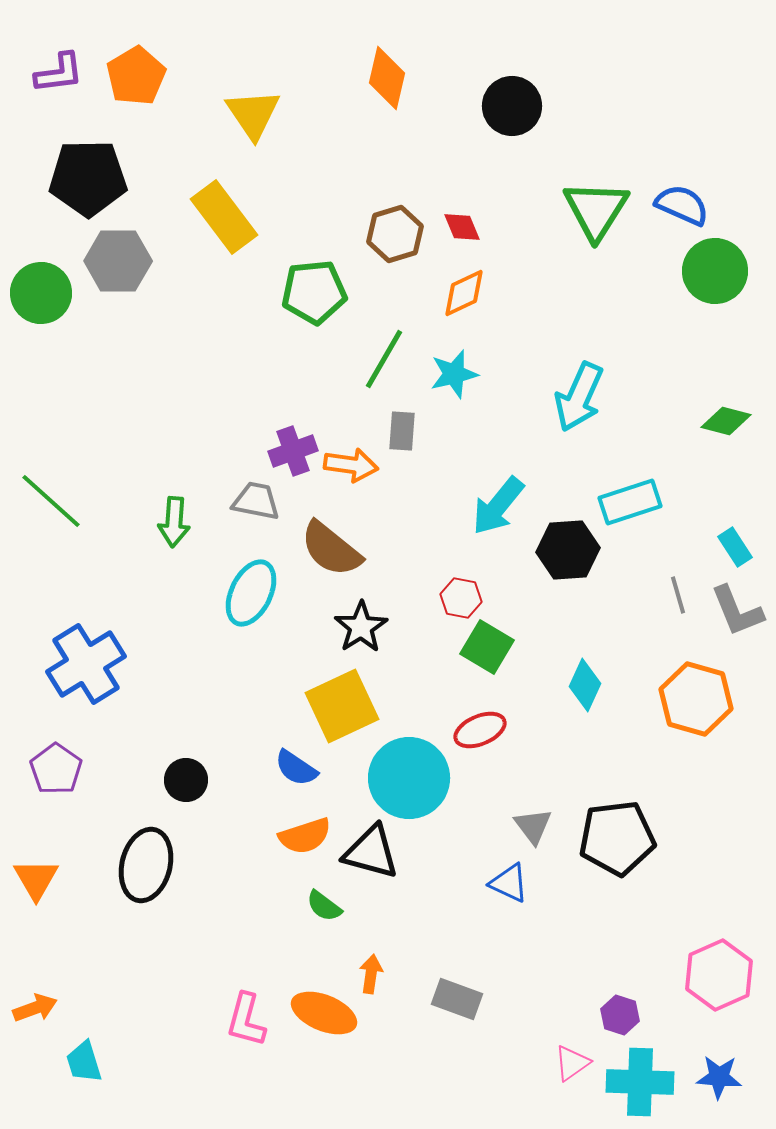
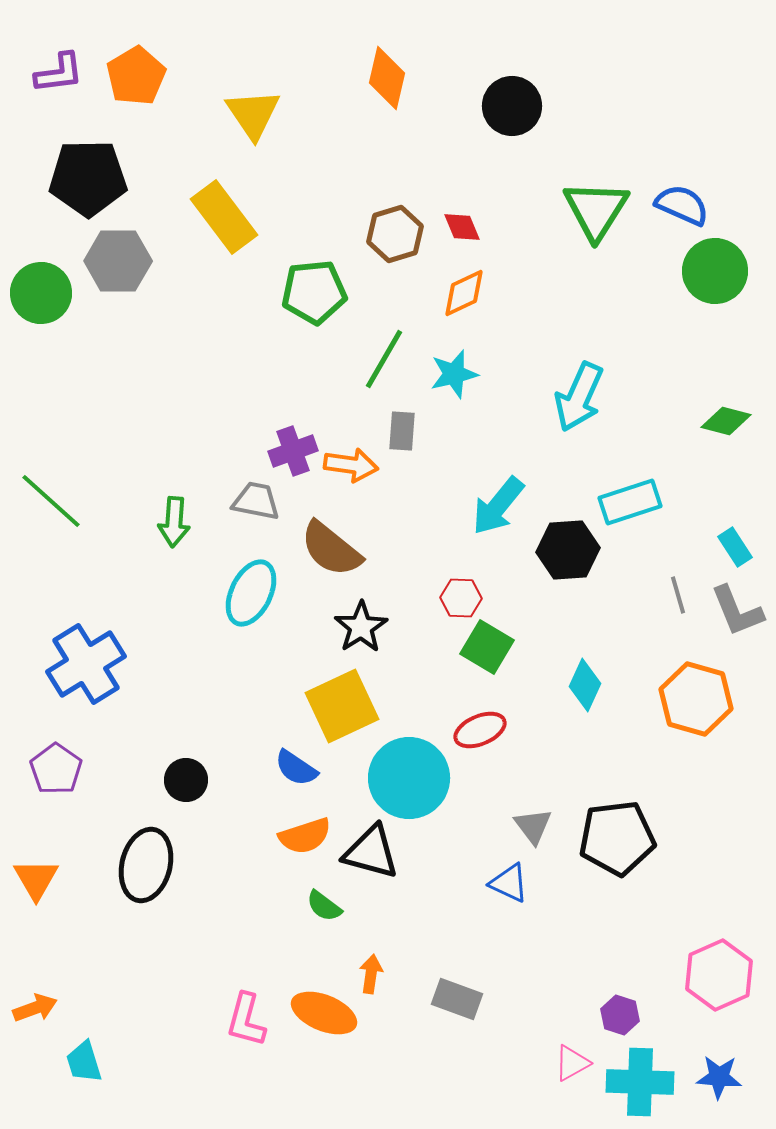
red hexagon at (461, 598): rotated 9 degrees counterclockwise
pink triangle at (572, 1063): rotated 6 degrees clockwise
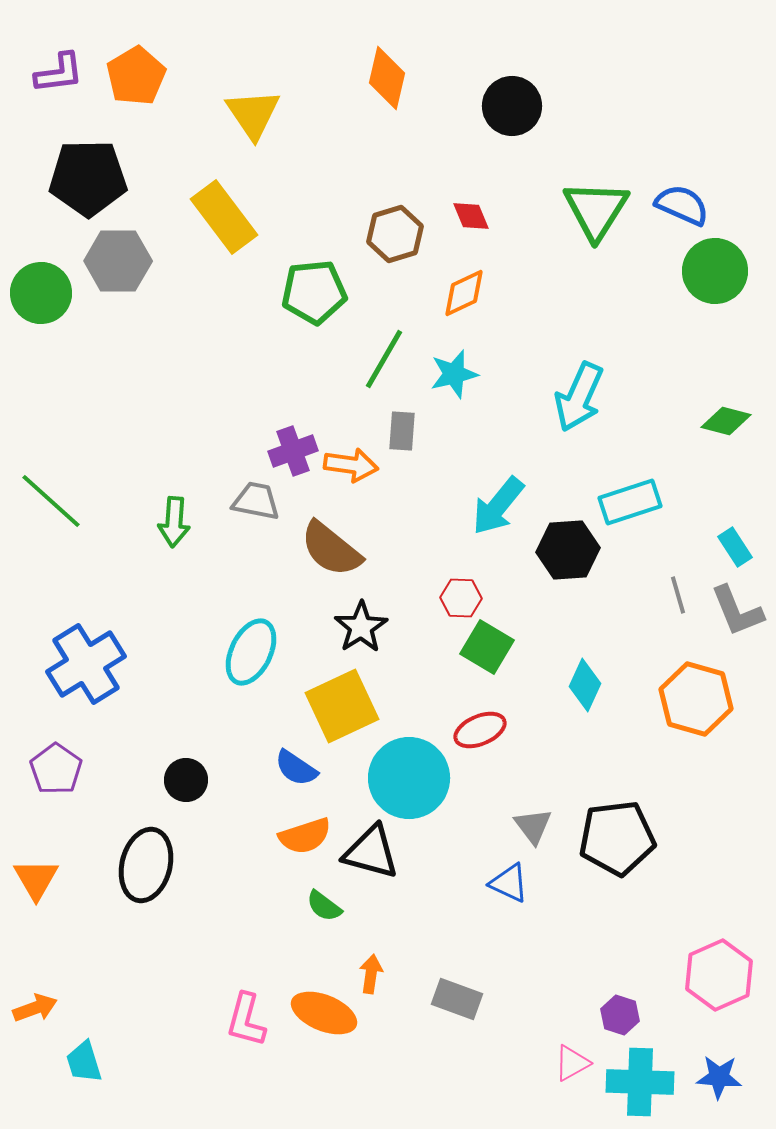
red diamond at (462, 227): moved 9 px right, 11 px up
cyan ellipse at (251, 593): moved 59 px down
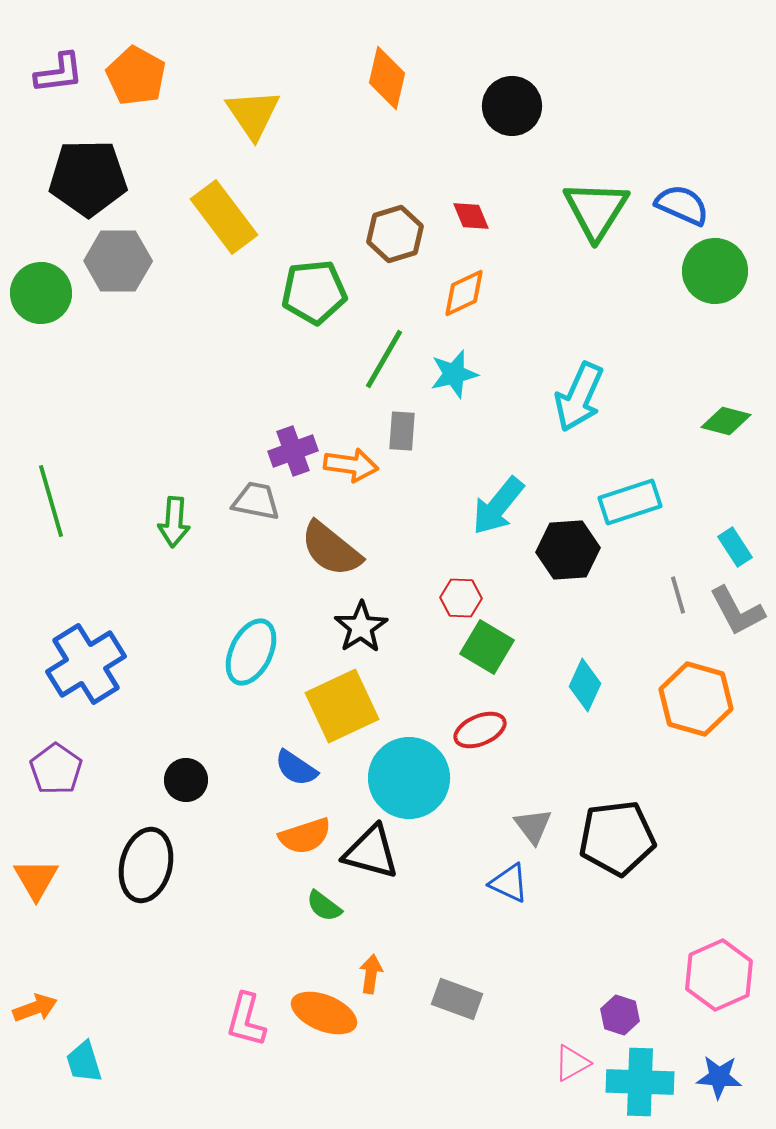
orange pentagon at (136, 76): rotated 12 degrees counterclockwise
green line at (51, 501): rotated 32 degrees clockwise
gray L-shape at (737, 611): rotated 6 degrees counterclockwise
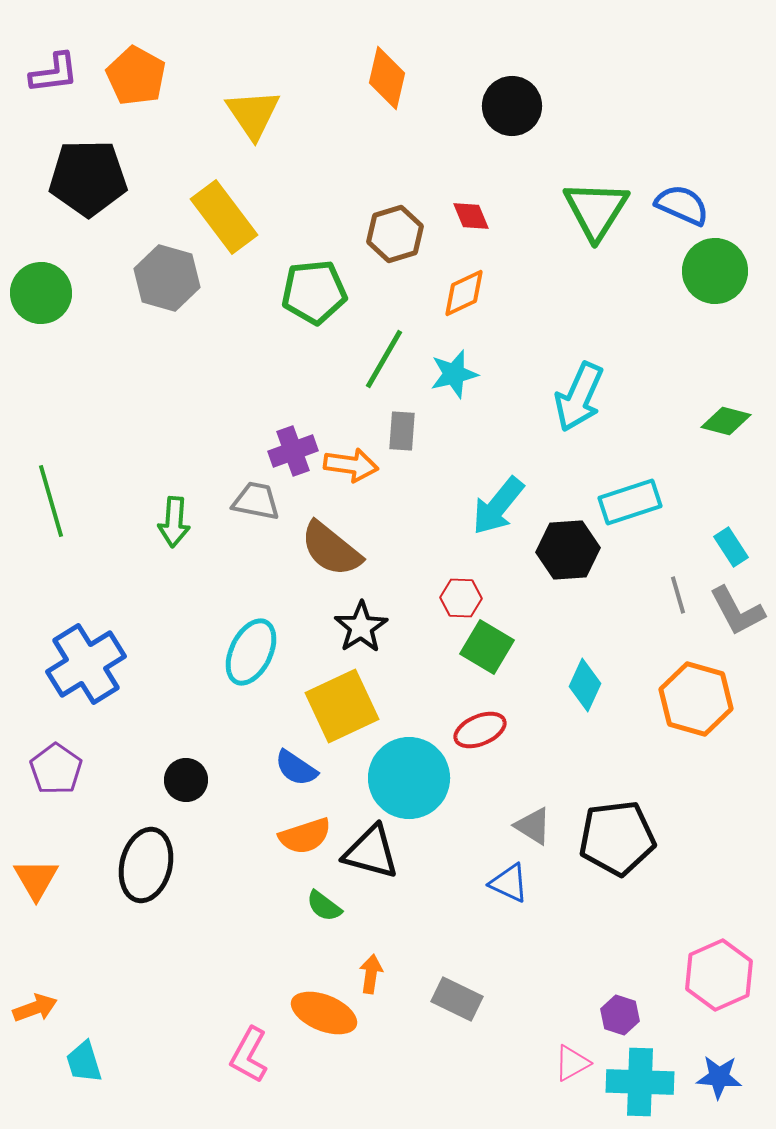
purple L-shape at (59, 73): moved 5 px left
gray hexagon at (118, 261): moved 49 px right, 17 px down; rotated 16 degrees clockwise
cyan rectangle at (735, 547): moved 4 px left
gray triangle at (533, 826): rotated 21 degrees counterclockwise
gray rectangle at (457, 999): rotated 6 degrees clockwise
pink L-shape at (246, 1020): moved 3 px right, 35 px down; rotated 14 degrees clockwise
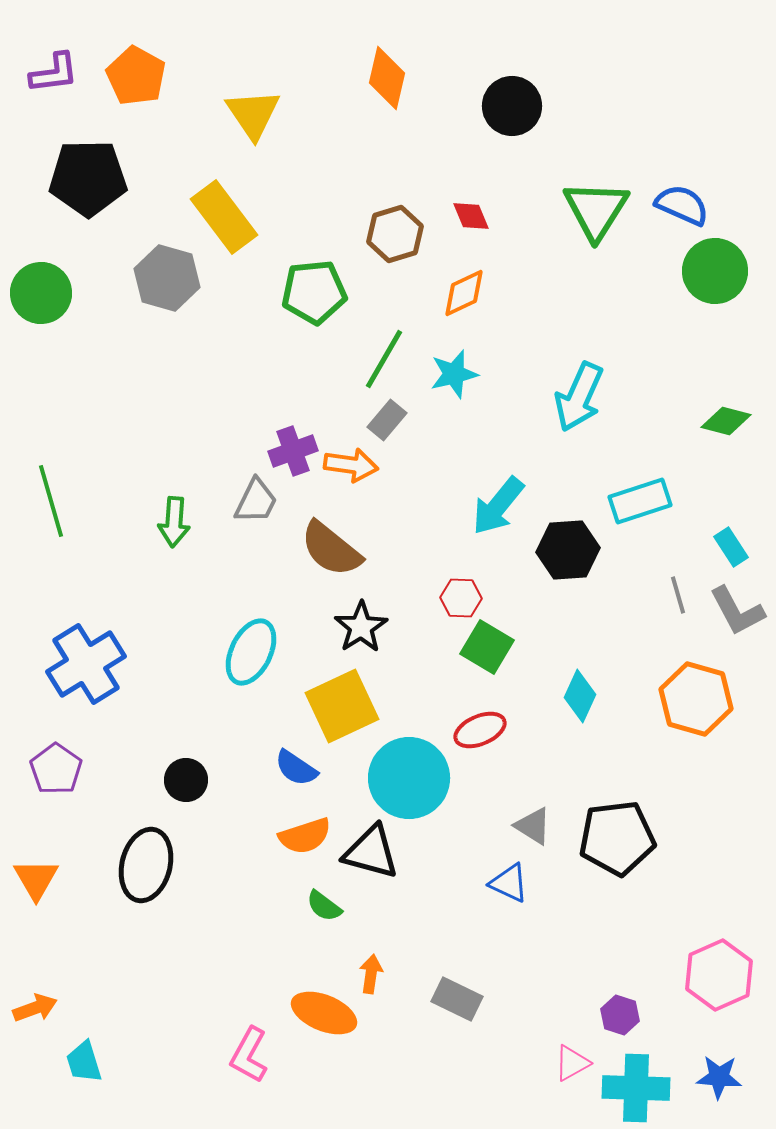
gray rectangle at (402, 431): moved 15 px left, 11 px up; rotated 36 degrees clockwise
gray trapezoid at (256, 501): rotated 105 degrees clockwise
cyan rectangle at (630, 502): moved 10 px right, 1 px up
cyan diamond at (585, 685): moved 5 px left, 11 px down
cyan cross at (640, 1082): moved 4 px left, 6 px down
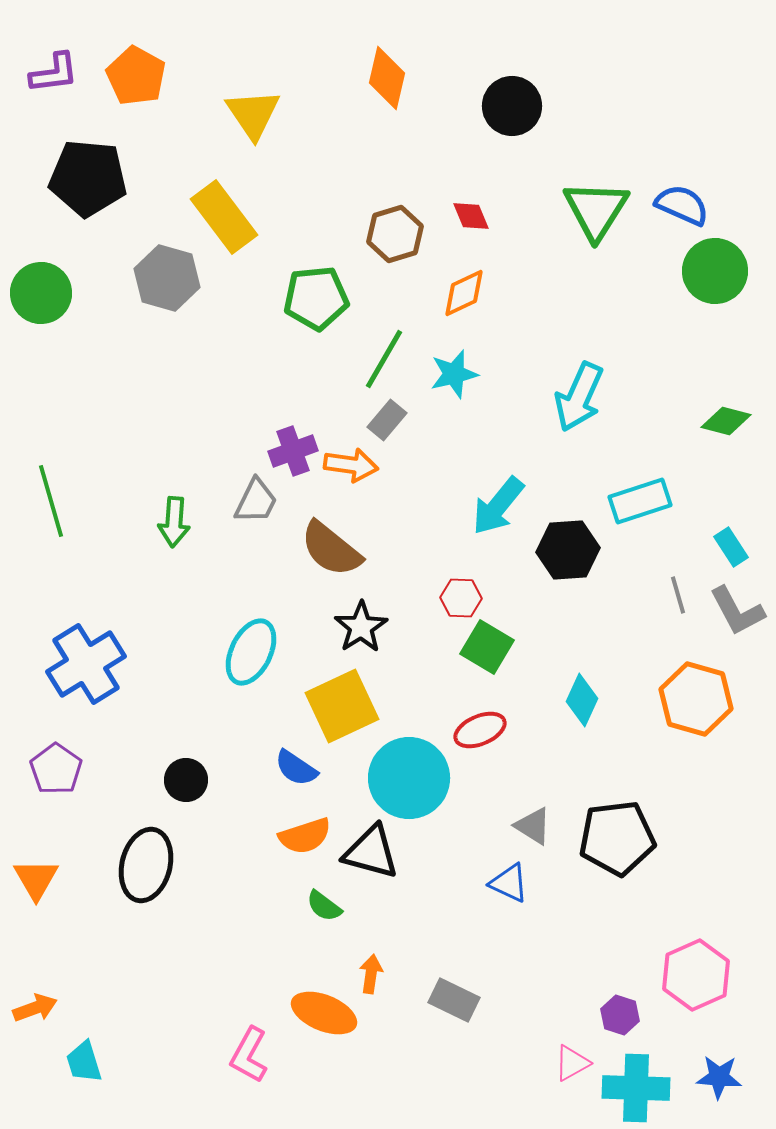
black pentagon at (88, 178): rotated 6 degrees clockwise
green pentagon at (314, 292): moved 2 px right, 6 px down
cyan diamond at (580, 696): moved 2 px right, 4 px down
pink hexagon at (719, 975): moved 23 px left
gray rectangle at (457, 999): moved 3 px left, 1 px down
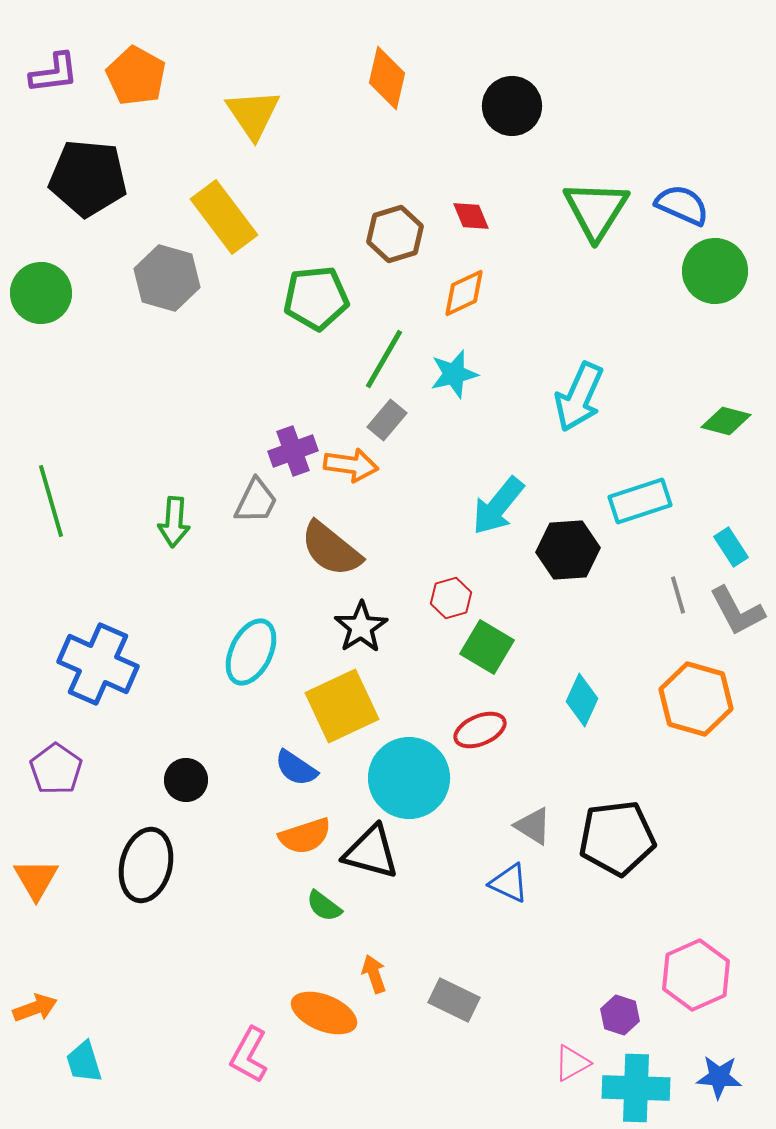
red hexagon at (461, 598): moved 10 px left; rotated 18 degrees counterclockwise
blue cross at (86, 664): moved 12 px right; rotated 34 degrees counterclockwise
orange arrow at (371, 974): moved 3 px right; rotated 27 degrees counterclockwise
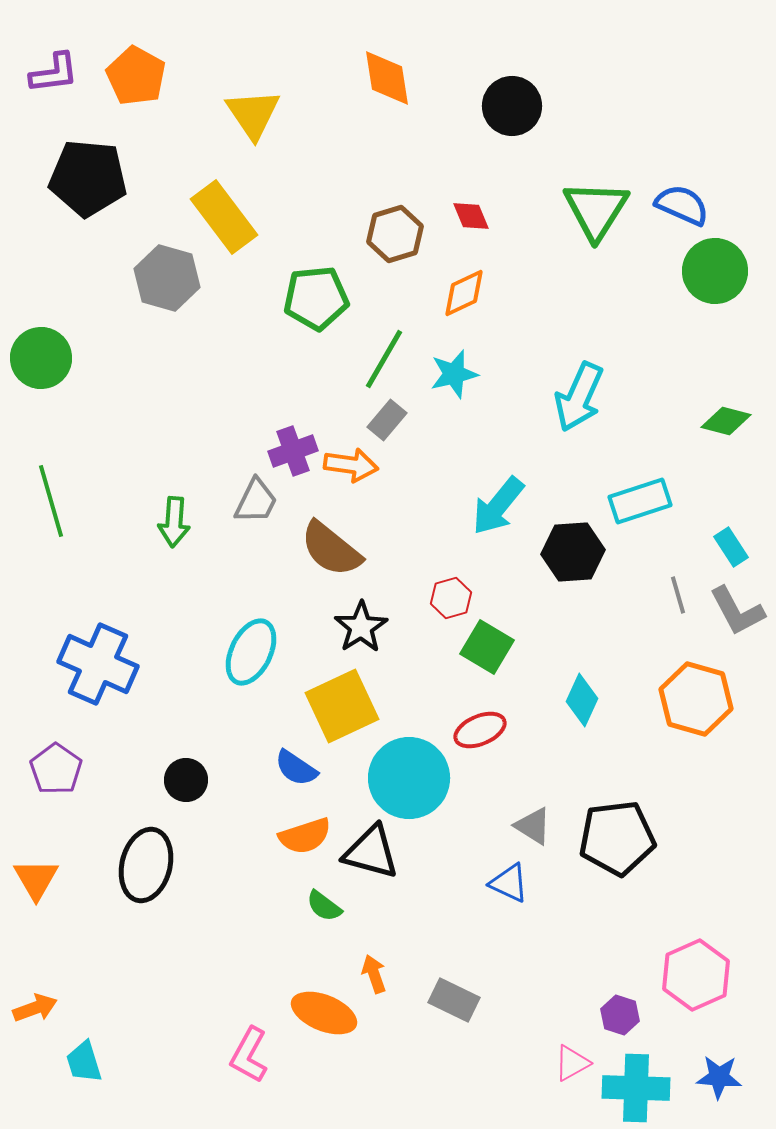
orange diamond at (387, 78): rotated 22 degrees counterclockwise
green circle at (41, 293): moved 65 px down
black hexagon at (568, 550): moved 5 px right, 2 px down
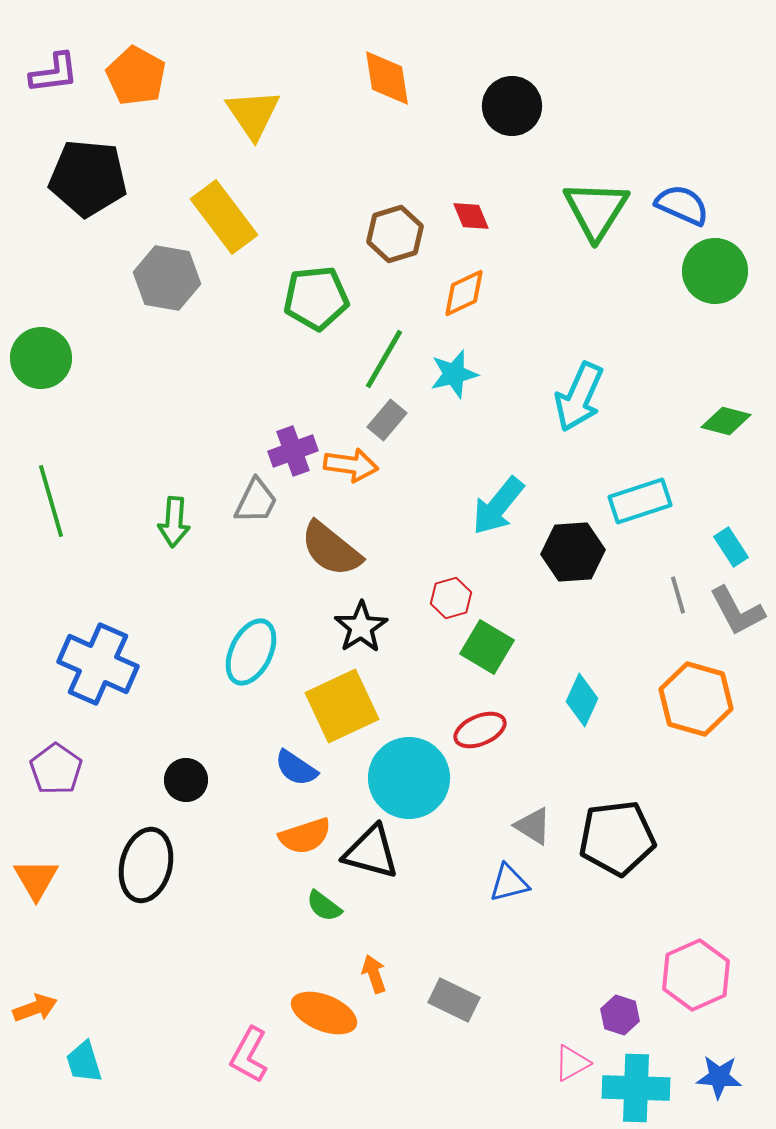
gray hexagon at (167, 278): rotated 6 degrees counterclockwise
blue triangle at (509, 883): rotated 39 degrees counterclockwise
